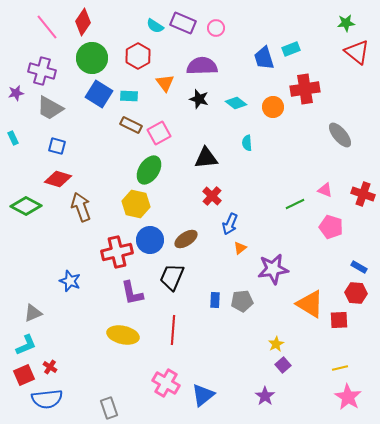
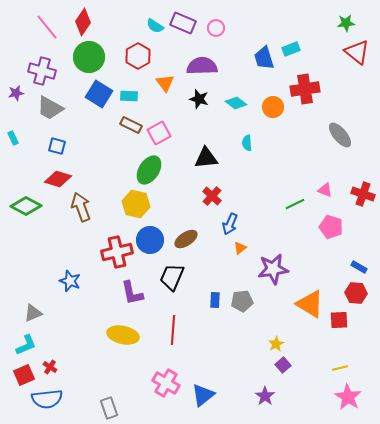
green circle at (92, 58): moved 3 px left, 1 px up
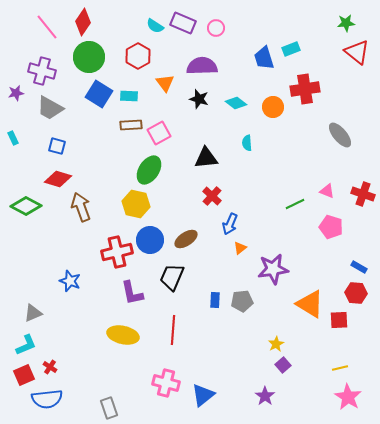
brown rectangle at (131, 125): rotated 30 degrees counterclockwise
pink triangle at (325, 190): moved 2 px right, 1 px down
pink cross at (166, 383): rotated 16 degrees counterclockwise
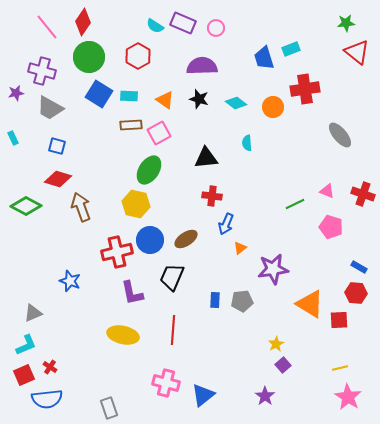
orange triangle at (165, 83): moved 17 px down; rotated 18 degrees counterclockwise
red cross at (212, 196): rotated 36 degrees counterclockwise
blue arrow at (230, 224): moved 4 px left
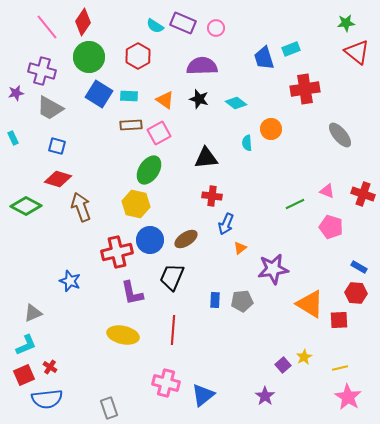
orange circle at (273, 107): moved 2 px left, 22 px down
yellow star at (276, 344): moved 28 px right, 13 px down
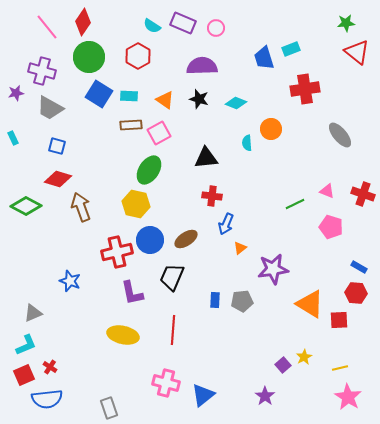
cyan semicircle at (155, 26): moved 3 px left
cyan diamond at (236, 103): rotated 15 degrees counterclockwise
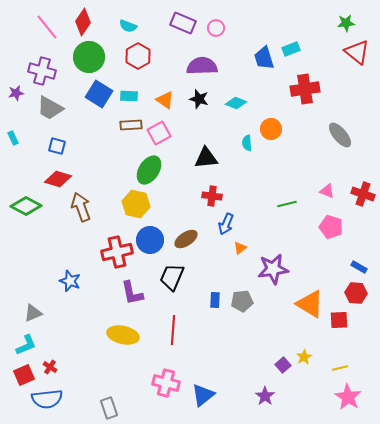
cyan semicircle at (152, 26): moved 24 px left; rotated 12 degrees counterclockwise
green line at (295, 204): moved 8 px left; rotated 12 degrees clockwise
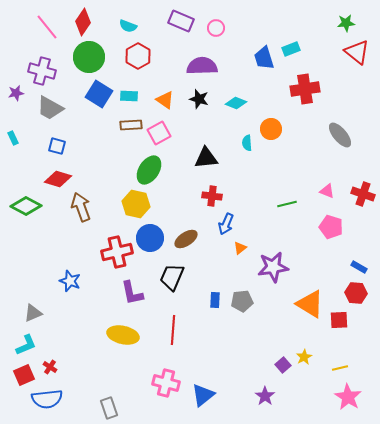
purple rectangle at (183, 23): moved 2 px left, 2 px up
blue circle at (150, 240): moved 2 px up
purple star at (273, 269): moved 2 px up
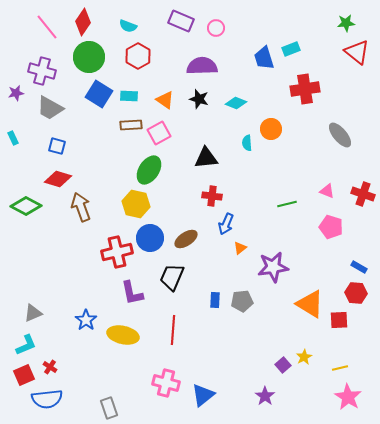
blue star at (70, 281): moved 16 px right, 39 px down; rotated 15 degrees clockwise
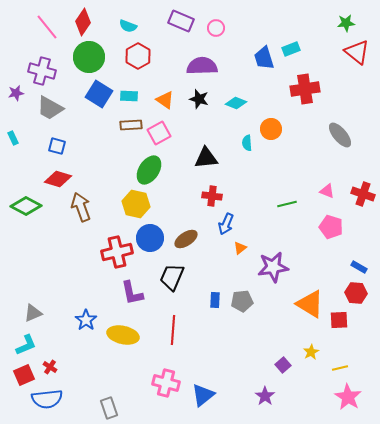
yellow star at (304, 357): moved 7 px right, 5 px up
